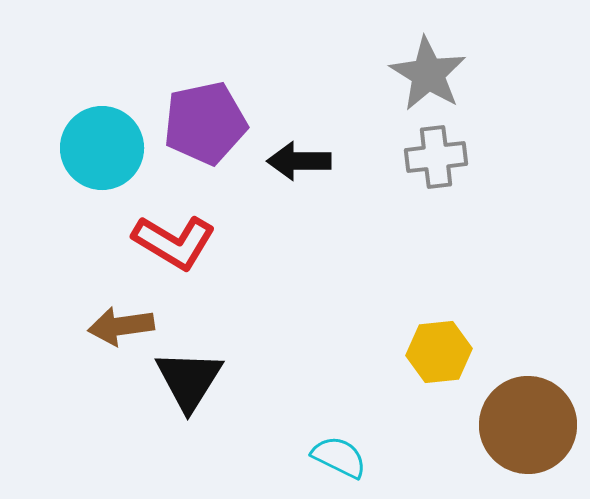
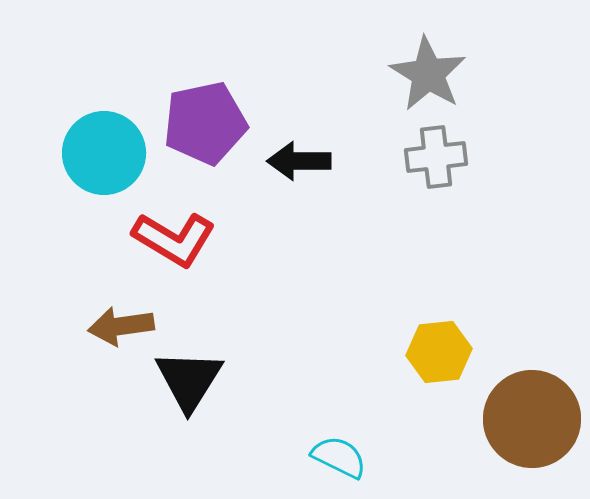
cyan circle: moved 2 px right, 5 px down
red L-shape: moved 3 px up
brown circle: moved 4 px right, 6 px up
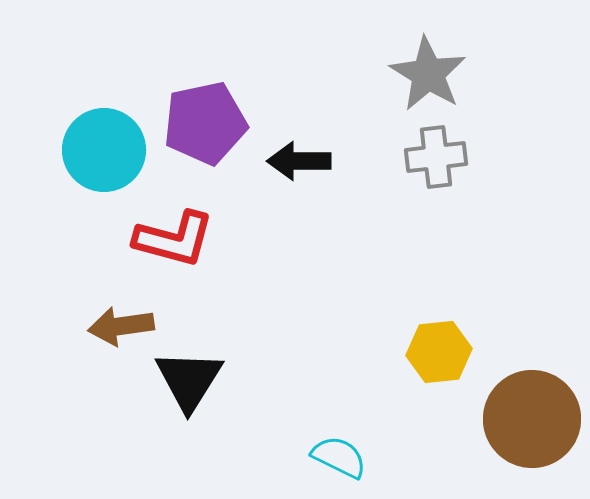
cyan circle: moved 3 px up
red L-shape: rotated 16 degrees counterclockwise
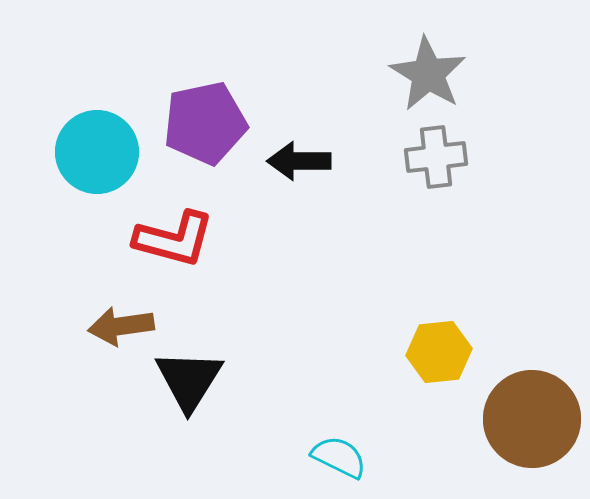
cyan circle: moved 7 px left, 2 px down
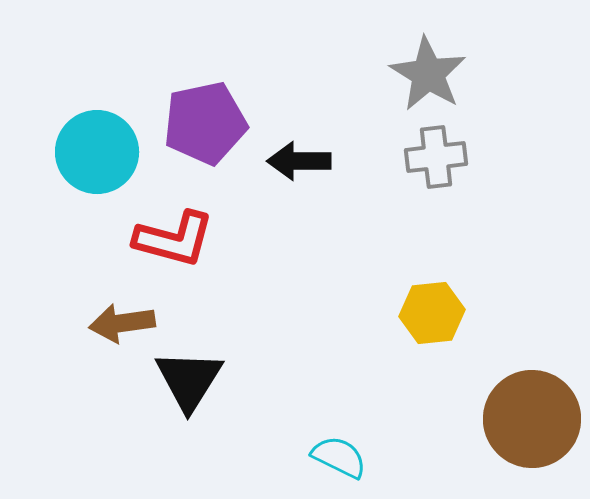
brown arrow: moved 1 px right, 3 px up
yellow hexagon: moved 7 px left, 39 px up
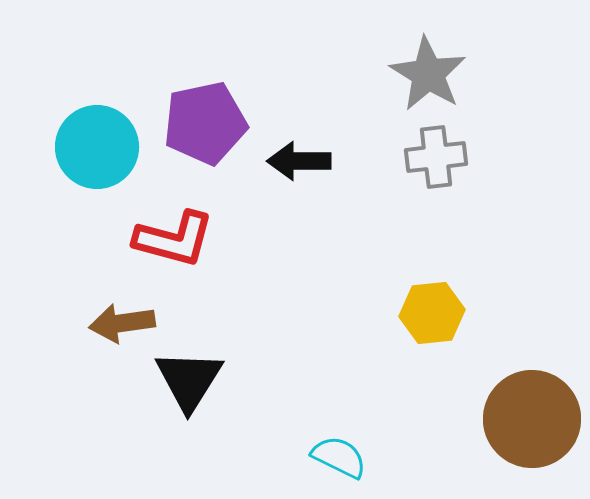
cyan circle: moved 5 px up
